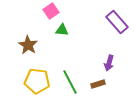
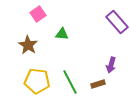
pink square: moved 13 px left, 3 px down
green triangle: moved 4 px down
purple arrow: moved 2 px right, 2 px down
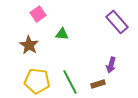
brown star: moved 1 px right
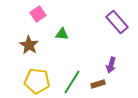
green line: moved 2 px right; rotated 60 degrees clockwise
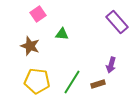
brown star: moved 1 px right, 1 px down; rotated 12 degrees counterclockwise
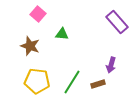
pink square: rotated 14 degrees counterclockwise
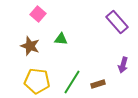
green triangle: moved 1 px left, 5 px down
purple arrow: moved 12 px right
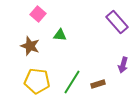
green triangle: moved 1 px left, 4 px up
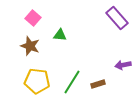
pink square: moved 5 px left, 4 px down
purple rectangle: moved 4 px up
purple arrow: rotated 63 degrees clockwise
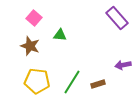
pink square: moved 1 px right
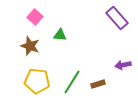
pink square: moved 1 px right, 1 px up
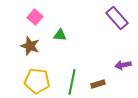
green line: rotated 20 degrees counterclockwise
